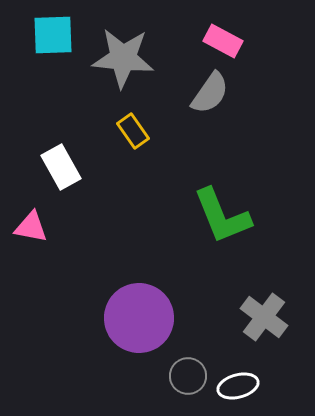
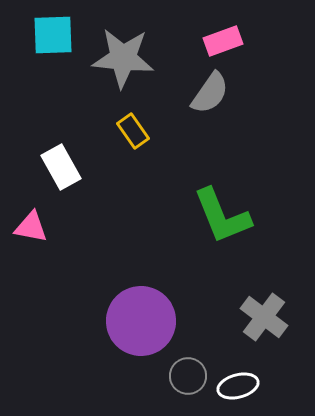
pink rectangle: rotated 48 degrees counterclockwise
purple circle: moved 2 px right, 3 px down
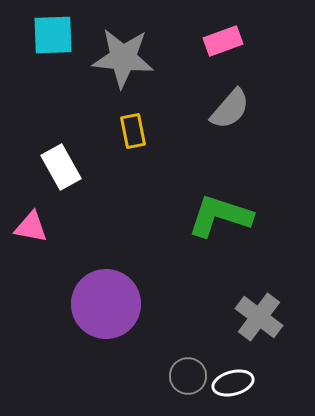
gray semicircle: moved 20 px right, 16 px down; rotated 6 degrees clockwise
yellow rectangle: rotated 24 degrees clockwise
green L-shape: moved 2 px left; rotated 130 degrees clockwise
gray cross: moved 5 px left
purple circle: moved 35 px left, 17 px up
white ellipse: moved 5 px left, 3 px up
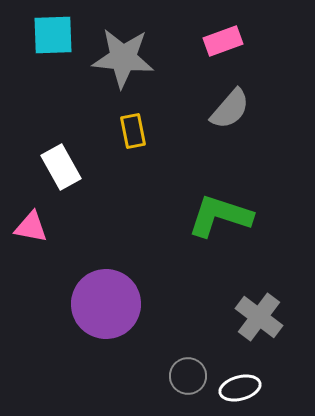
white ellipse: moved 7 px right, 5 px down
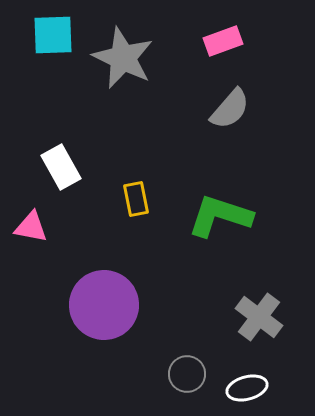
gray star: rotated 20 degrees clockwise
yellow rectangle: moved 3 px right, 68 px down
purple circle: moved 2 px left, 1 px down
gray circle: moved 1 px left, 2 px up
white ellipse: moved 7 px right
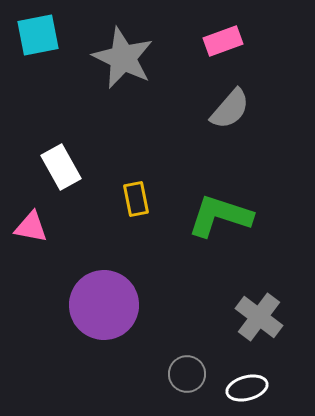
cyan square: moved 15 px left; rotated 9 degrees counterclockwise
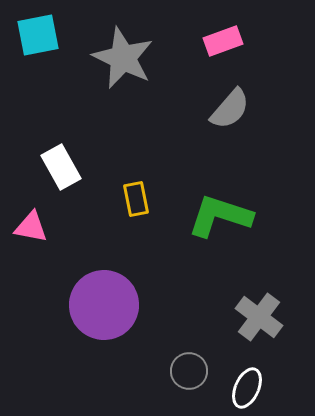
gray circle: moved 2 px right, 3 px up
white ellipse: rotated 51 degrees counterclockwise
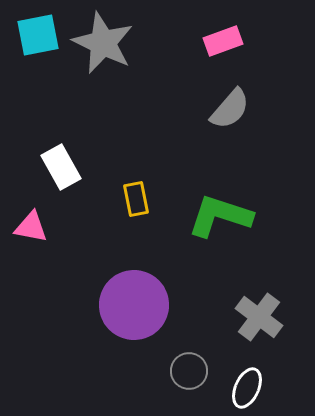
gray star: moved 20 px left, 15 px up
purple circle: moved 30 px right
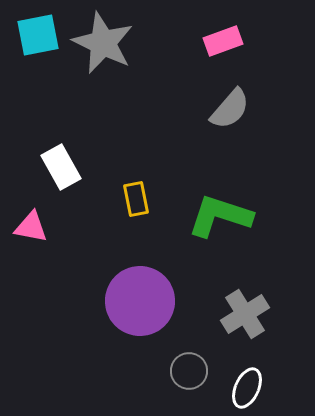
purple circle: moved 6 px right, 4 px up
gray cross: moved 14 px left, 3 px up; rotated 21 degrees clockwise
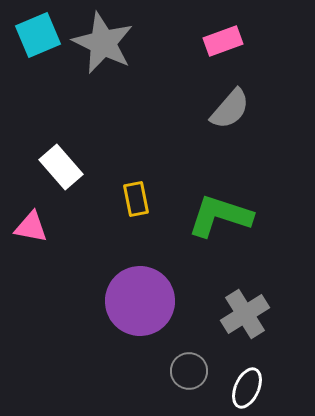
cyan square: rotated 12 degrees counterclockwise
white rectangle: rotated 12 degrees counterclockwise
